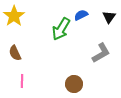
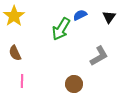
blue semicircle: moved 1 px left
gray L-shape: moved 2 px left, 3 px down
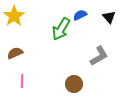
black triangle: rotated 16 degrees counterclockwise
brown semicircle: rotated 91 degrees clockwise
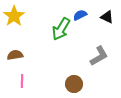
black triangle: moved 2 px left; rotated 24 degrees counterclockwise
brown semicircle: moved 2 px down; rotated 14 degrees clockwise
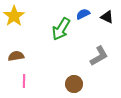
blue semicircle: moved 3 px right, 1 px up
brown semicircle: moved 1 px right, 1 px down
pink line: moved 2 px right
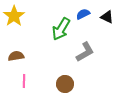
gray L-shape: moved 14 px left, 4 px up
brown circle: moved 9 px left
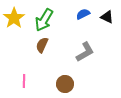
yellow star: moved 2 px down
green arrow: moved 17 px left, 9 px up
brown semicircle: moved 26 px right, 11 px up; rotated 56 degrees counterclockwise
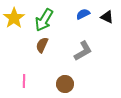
gray L-shape: moved 2 px left, 1 px up
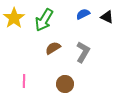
brown semicircle: moved 11 px right, 3 px down; rotated 35 degrees clockwise
gray L-shape: moved 1 px down; rotated 30 degrees counterclockwise
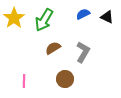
brown circle: moved 5 px up
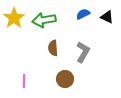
green arrow: rotated 50 degrees clockwise
brown semicircle: rotated 63 degrees counterclockwise
